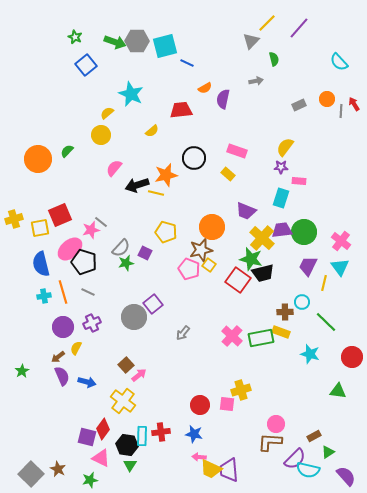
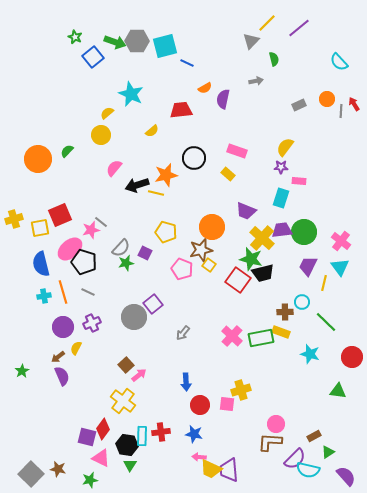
purple line at (299, 28): rotated 10 degrees clockwise
blue square at (86, 65): moved 7 px right, 8 px up
pink pentagon at (189, 269): moved 7 px left
blue arrow at (87, 382): moved 99 px right; rotated 72 degrees clockwise
brown star at (58, 469): rotated 14 degrees counterclockwise
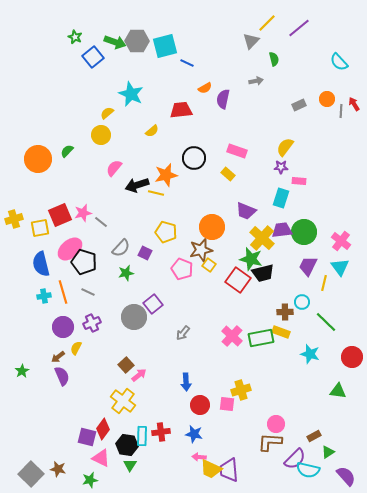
pink star at (91, 230): moved 8 px left, 17 px up
green star at (126, 263): moved 10 px down
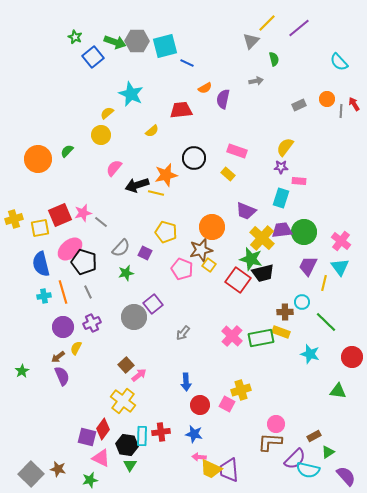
gray line at (88, 292): rotated 40 degrees clockwise
pink square at (227, 404): rotated 21 degrees clockwise
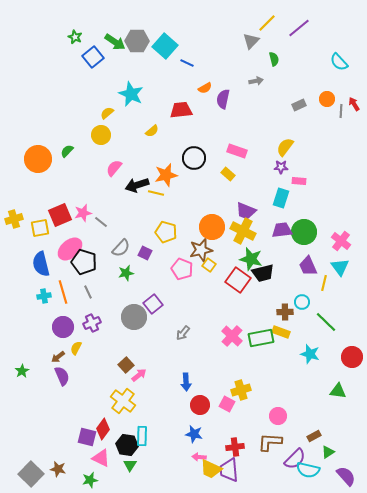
green arrow at (115, 42): rotated 15 degrees clockwise
cyan square at (165, 46): rotated 35 degrees counterclockwise
yellow cross at (262, 238): moved 19 px left, 7 px up; rotated 15 degrees counterclockwise
purple trapezoid at (308, 266): rotated 50 degrees counterclockwise
pink circle at (276, 424): moved 2 px right, 8 px up
red cross at (161, 432): moved 74 px right, 15 px down
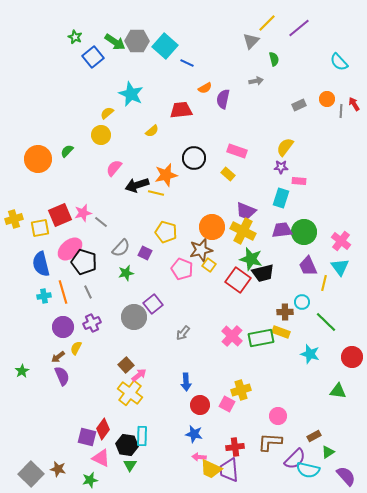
yellow cross at (123, 401): moved 7 px right, 8 px up
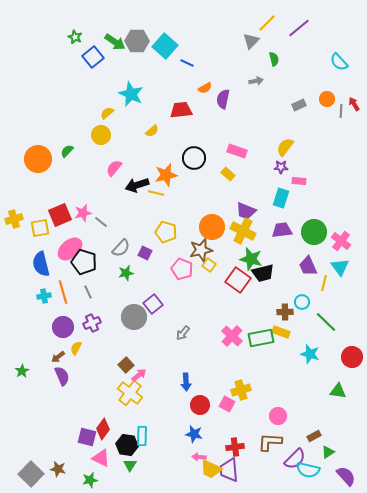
green circle at (304, 232): moved 10 px right
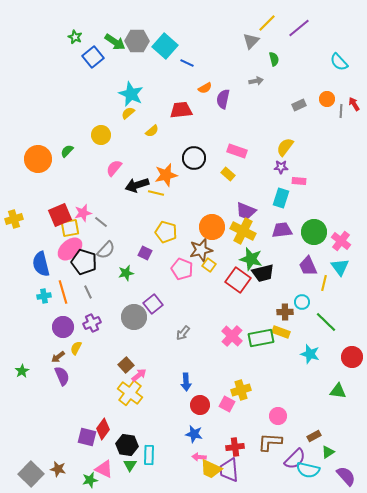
yellow semicircle at (107, 113): moved 21 px right
yellow square at (40, 228): moved 30 px right
gray semicircle at (121, 248): moved 15 px left, 2 px down
cyan rectangle at (142, 436): moved 7 px right, 19 px down
pink triangle at (101, 458): moved 3 px right, 11 px down
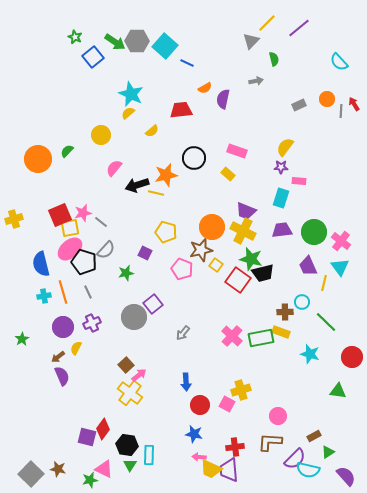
yellow square at (209, 265): moved 7 px right
green star at (22, 371): moved 32 px up
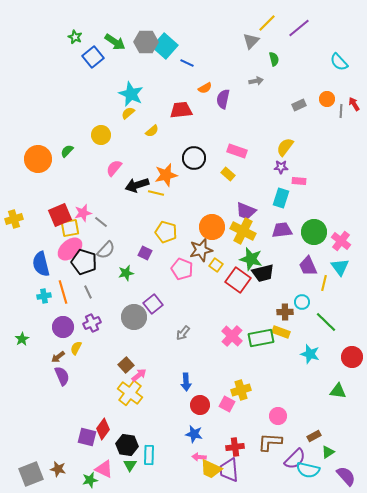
gray hexagon at (137, 41): moved 9 px right, 1 px down
gray square at (31, 474): rotated 25 degrees clockwise
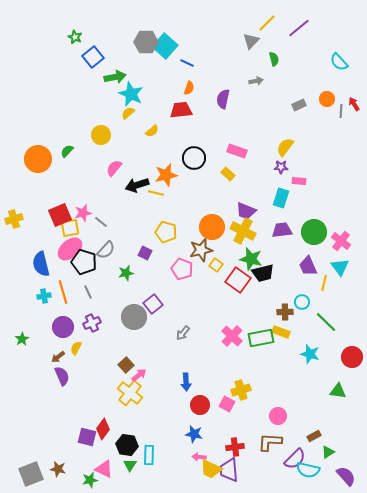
green arrow at (115, 42): moved 35 px down; rotated 45 degrees counterclockwise
orange semicircle at (205, 88): moved 16 px left; rotated 40 degrees counterclockwise
